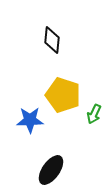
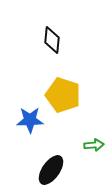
green arrow: moved 31 px down; rotated 120 degrees counterclockwise
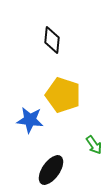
blue star: rotated 8 degrees clockwise
green arrow: rotated 60 degrees clockwise
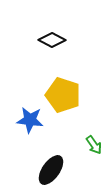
black diamond: rotated 68 degrees counterclockwise
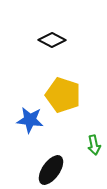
green arrow: rotated 24 degrees clockwise
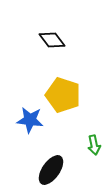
black diamond: rotated 24 degrees clockwise
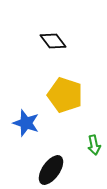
black diamond: moved 1 px right, 1 px down
yellow pentagon: moved 2 px right
blue star: moved 4 px left, 3 px down; rotated 12 degrees clockwise
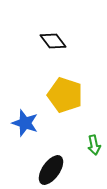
blue star: moved 1 px left
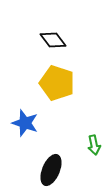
black diamond: moved 1 px up
yellow pentagon: moved 8 px left, 12 px up
black ellipse: rotated 12 degrees counterclockwise
